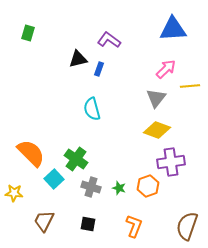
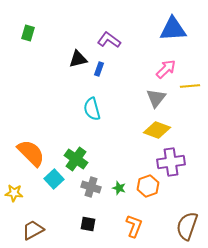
brown trapezoid: moved 11 px left, 9 px down; rotated 35 degrees clockwise
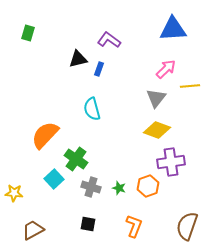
orange semicircle: moved 14 px right, 18 px up; rotated 92 degrees counterclockwise
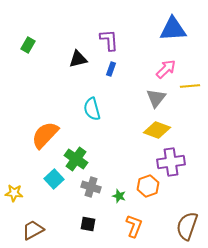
green rectangle: moved 12 px down; rotated 14 degrees clockwise
purple L-shape: rotated 50 degrees clockwise
blue rectangle: moved 12 px right
green star: moved 8 px down
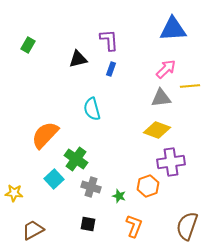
gray triangle: moved 5 px right; rotated 45 degrees clockwise
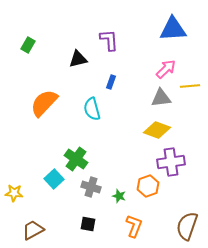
blue rectangle: moved 13 px down
orange semicircle: moved 1 px left, 32 px up
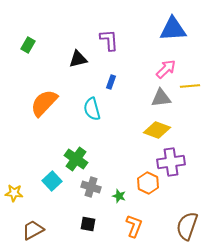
cyan square: moved 2 px left, 2 px down
orange hexagon: moved 3 px up; rotated 15 degrees counterclockwise
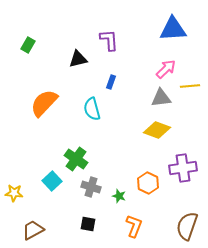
purple cross: moved 12 px right, 6 px down
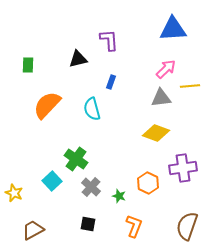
green rectangle: moved 20 px down; rotated 28 degrees counterclockwise
orange semicircle: moved 3 px right, 2 px down
yellow diamond: moved 1 px left, 3 px down
gray cross: rotated 24 degrees clockwise
yellow star: rotated 18 degrees clockwise
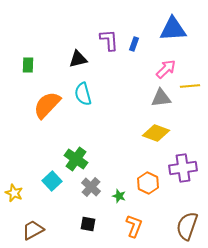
blue rectangle: moved 23 px right, 38 px up
cyan semicircle: moved 9 px left, 15 px up
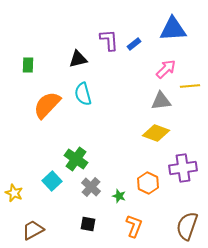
blue rectangle: rotated 32 degrees clockwise
gray triangle: moved 3 px down
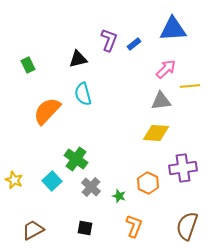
purple L-shape: rotated 25 degrees clockwise
green rectangle: rotated 28 degrees counterclockwise
orange semicircle: moved 6 px down
yellow diamond: rotated 16 degrees counterclockwise
yellow star: moved 13 px up
black square: moved 3 px left, 4 px down
